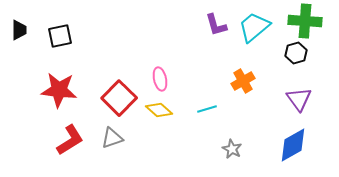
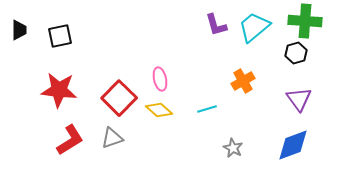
blue diamond: rotated 9 degrees clockwise
gray star: moved 1 px right, 1 px up
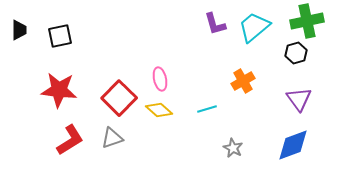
green cross: moved 2 px right; rotated 16 degrees counterclockwise
purple L-shape: moved 1 px left, 1 px up
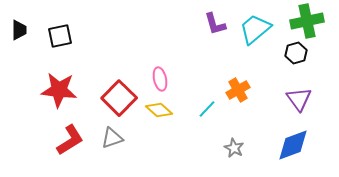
cyan trapezoid: moved 1 px right, 2 px down
orange cross: moved 5 px left, 9 px down
cyan line: rotated 30 degrees counterclockwise
gray star: moved 1 px right
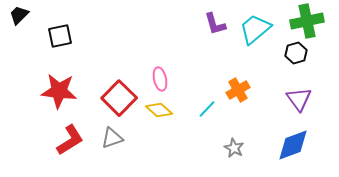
black trapezoid: moved 15 px up; rotated 135 degrees counterclockwise
red star: moved 1 px down
